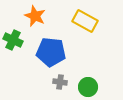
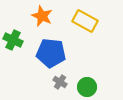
orange star: moved 7 px right
blue pentagon: moved 1 px down
gray cross: rotated 24 degrees clockwise
green circle: moved 1 px left
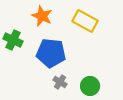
green circle: moved 3 px right, 1 px up
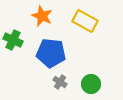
green circle: moved 1 px right, 2 px up
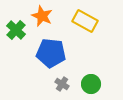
green cross: moved 3 px right, 10 px up; rotated 18 degrees clockwise
gray cross: moved 2 px right, 2 px down
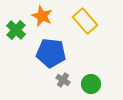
yellow rectangle: rotated 20 degrees clockwise
gray cross: moved 1 px right, 4 px up
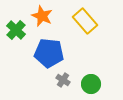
blue pentagon: moved 2 px left
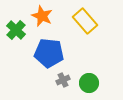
gray cross: rotated 32 degrees clockwise
green circle: moved 2 px left, 1 px up
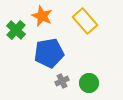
blue pentagon: rotated 16 degrees counterclockwise
gray cross: moved 1 px left, 1 px down
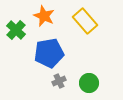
orange star: moved 2 px right
gray cross: moved 3 px left
